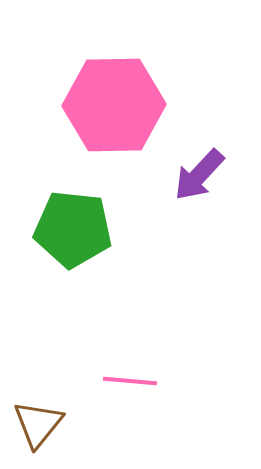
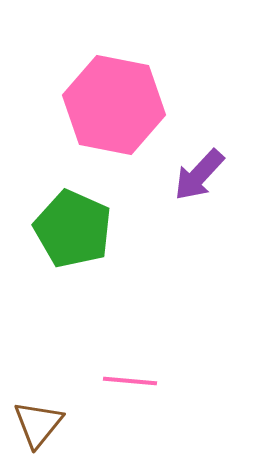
pink hexagon: rotated 12 degrees clockwise
green pentagon: rotated 18 degrees clockwise
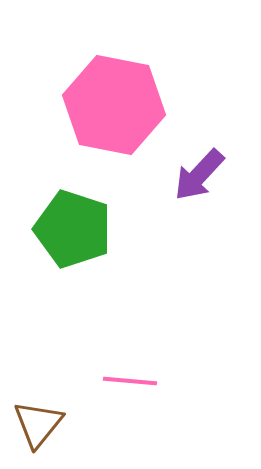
green pentagon: rotated 6 degrees counterclockwise
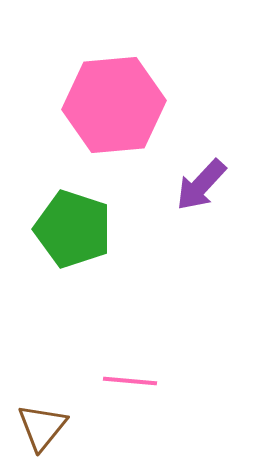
pink hexagon: rotated 16 degrees counterclockwise
purple arrow: moved 2 px right, 10 px down
brown triangle: moved 4 px right, 3 px down
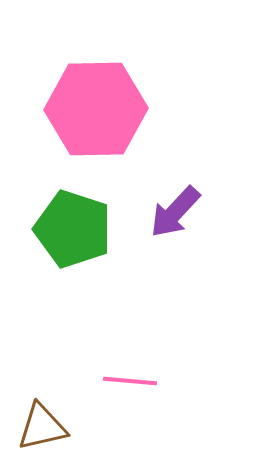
pink hexagon: moved 18 px left, 4 px down; rotated 4 degrees clockwise
purple arrow: moved 26 px left, 27 px down
brown triangle: rotated 38 degrees clockwise
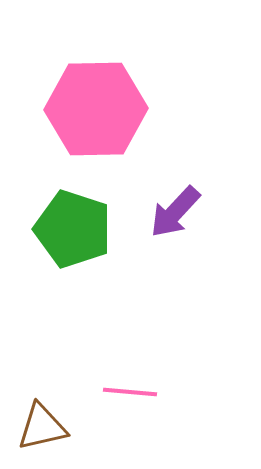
pink line: moved 11 px down
